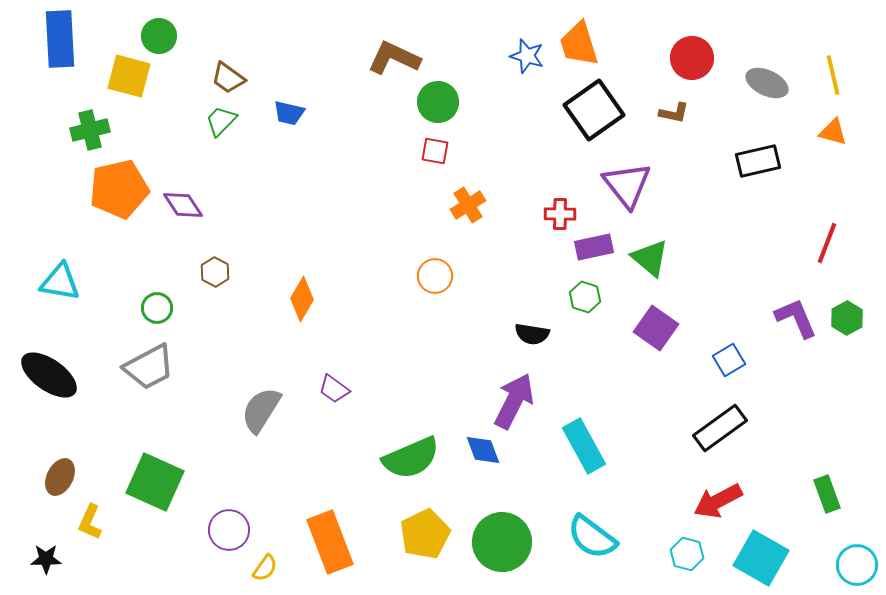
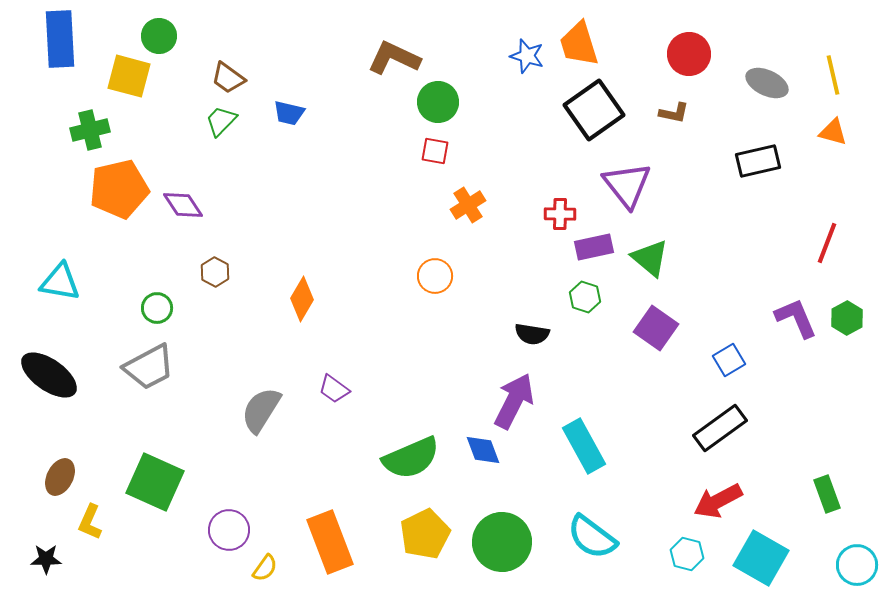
red circle at (692, 58): moved 3 px left, 4 px up
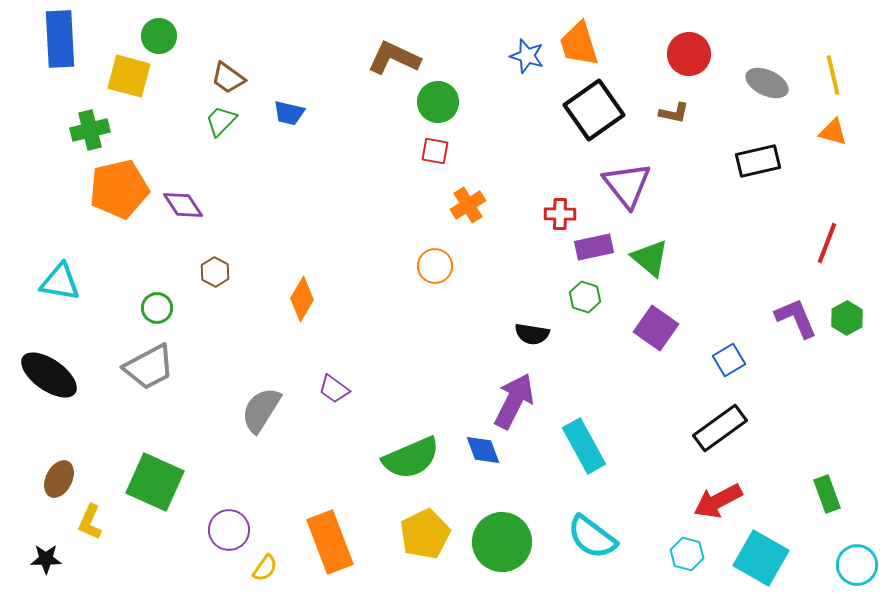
orange circle at (435, 276): moved 10 px up
brown ellipse at (60, 477): moved 1 px left, 2 px down
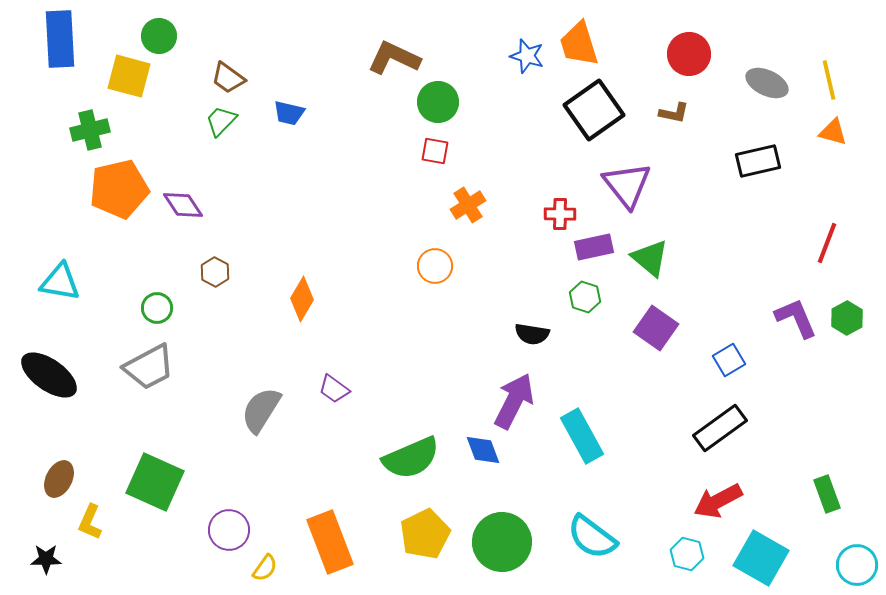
yellow line at (833, 75): moved 4 px left, 5 px down
cyan rectangle at (584, 446): moved 2 px left, 10 px up
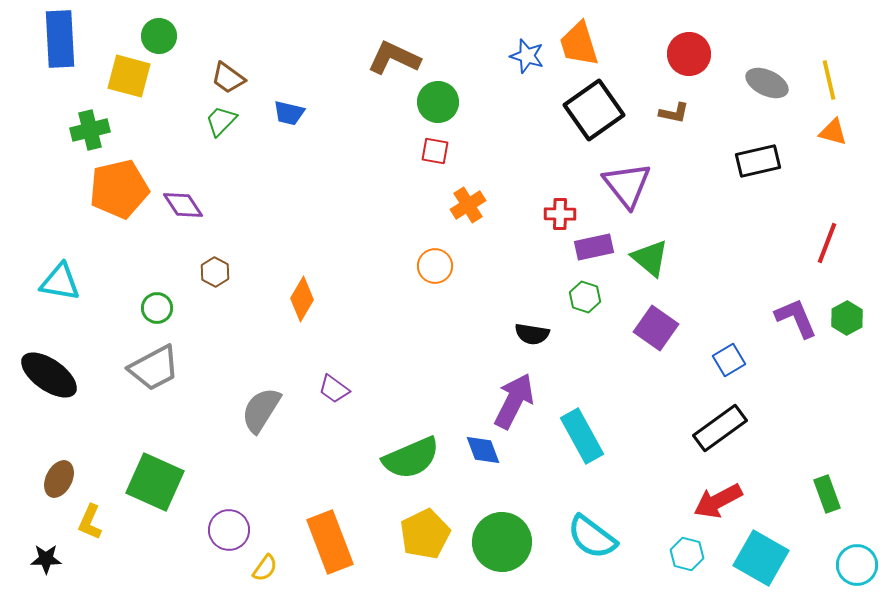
gray trapezoid at (149, 367): moved 5 px right, 1 px down
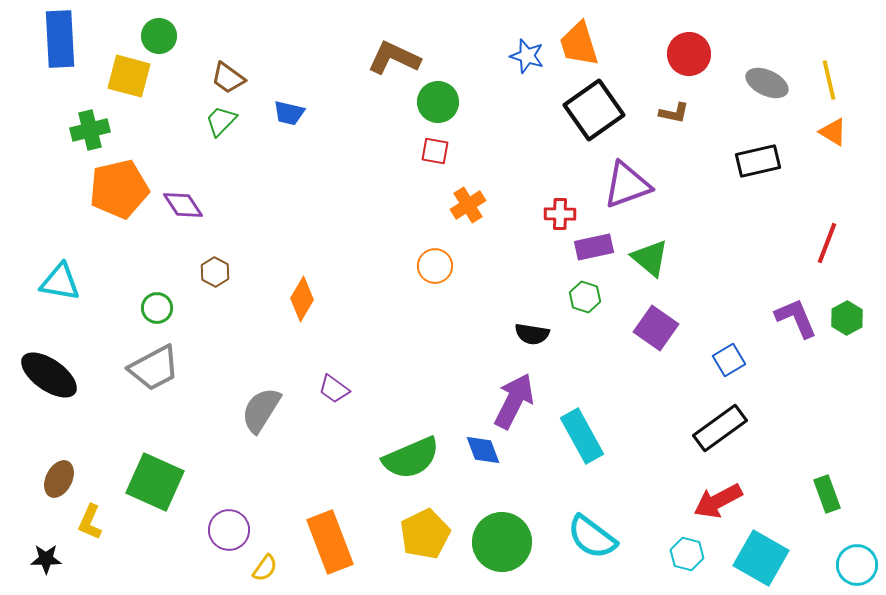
orange triangle at (833, 132): rotated 16 degrees clockwise
purple triangle at (627, 185): rotated 48 degrees clockwise
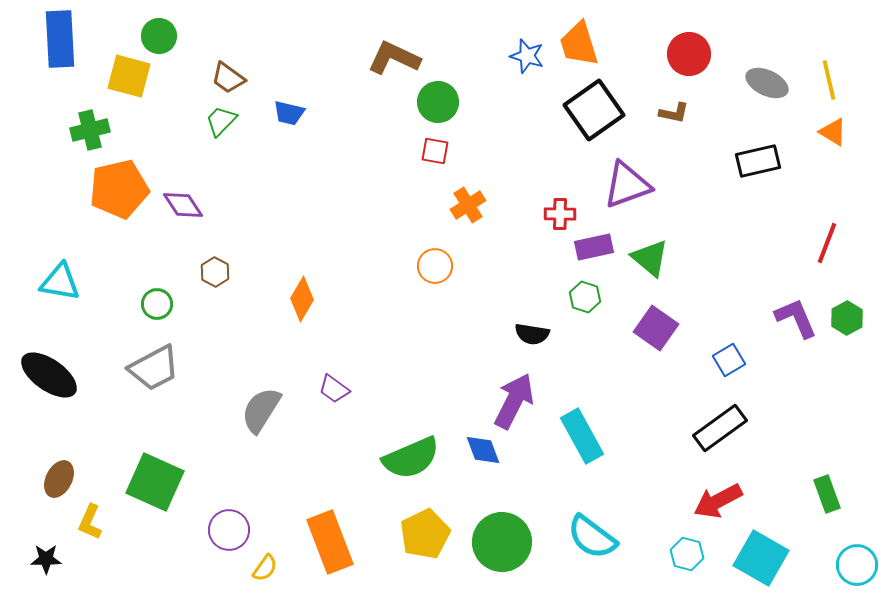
green circle at (157, 308): moved 4 px up
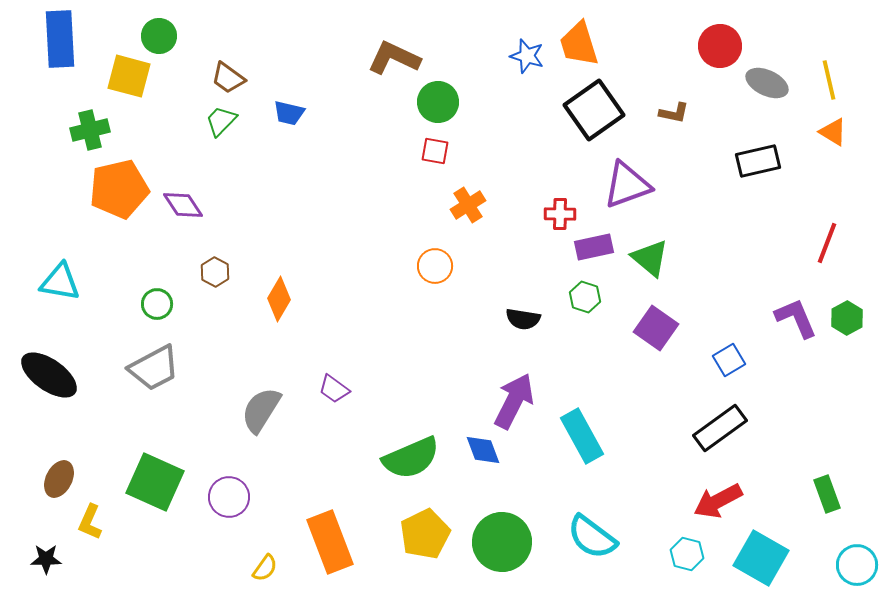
red circle at (689, 54): moved 31 px right, 8 px up
orange diamond at (302, 299): moved 23 px left
black semicircle at (532, 334): moved 9 px left, 15 px up
purple circle at (229, 530): moved 33 px up
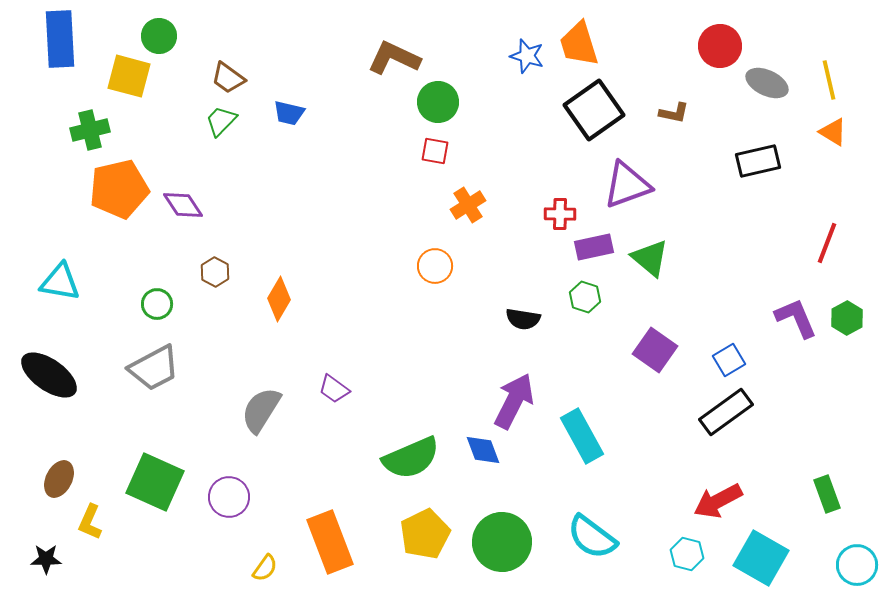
purple square at (656, 328): moved 1 px left, 22 px down
black rectangle at (720, 428): moved 6 px right, 16 px up
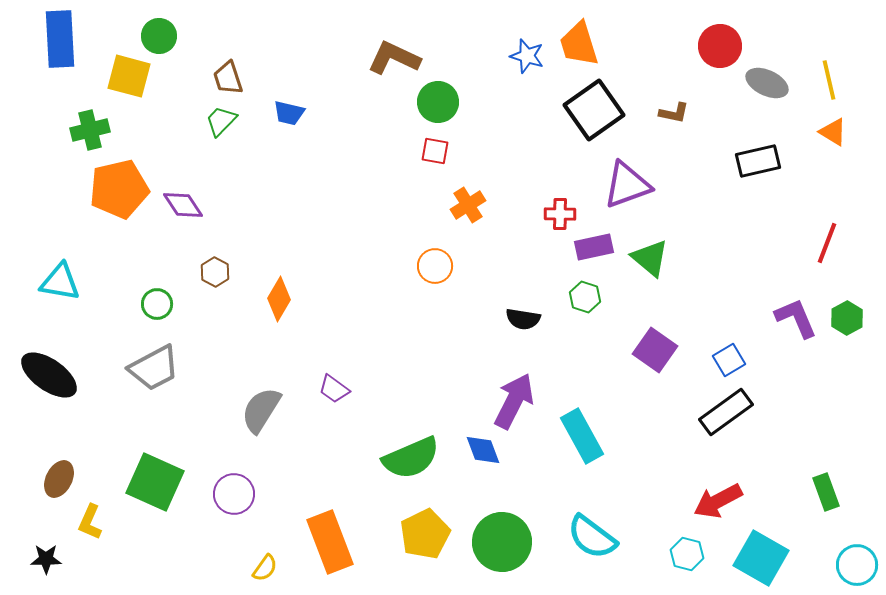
brown trapezoid at (228, 78): rotated 36 degrees clockwise
green rectangle at (827, 494): moved 1 px left, 2 px up
purple circle at (229, 497): moved 5 px right, 3 px up
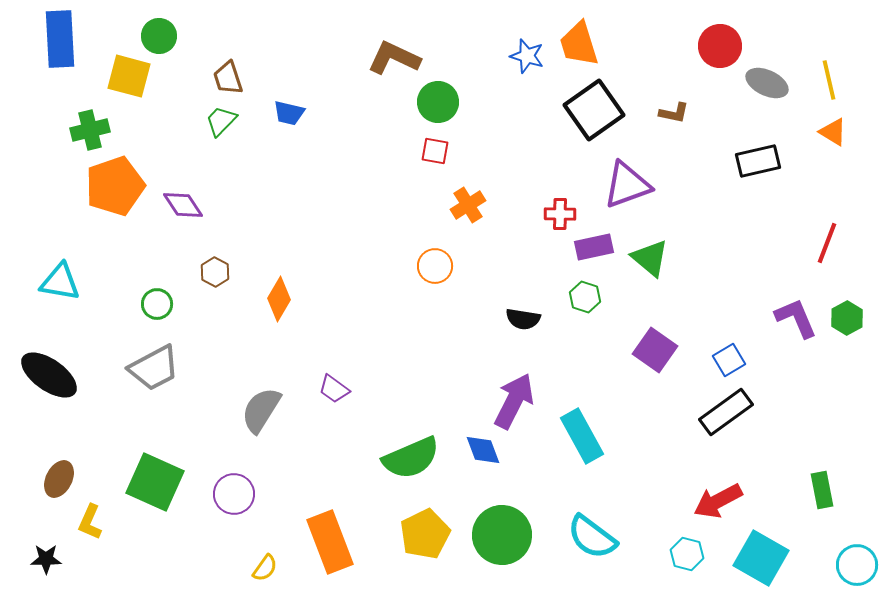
orange pentagon at (119, 189): moved 4 px left, 3 px up; rotated 6 degrees counterclockwise
green rectangle at (826, 492): moved 4 px left, 2 px up; rotated 9 degrees clockwise
green circle at (502, 542): moved 7 px up
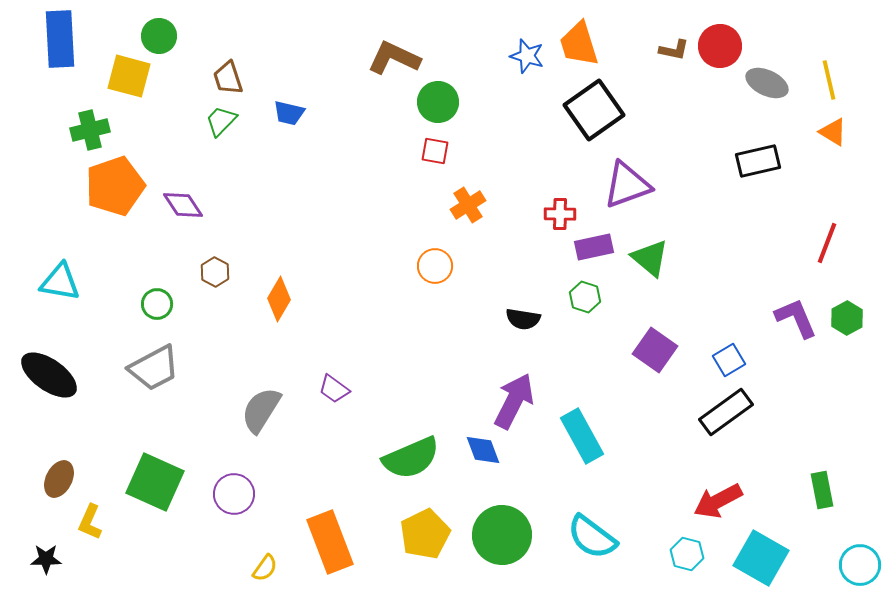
brown L-shape at (674, 113): moved 63 px up
cyan circle at (857, 565): moved 3 px right
